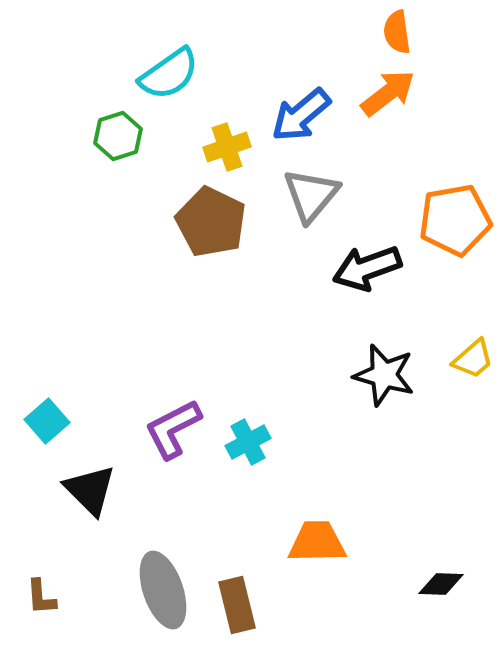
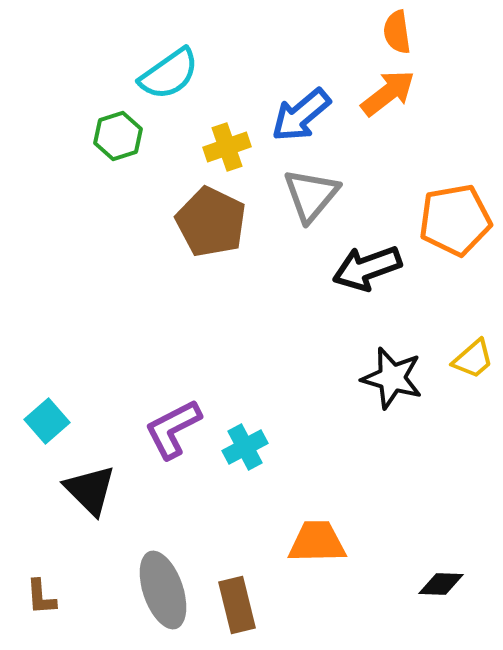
black star: moved 8 px right, 3 px down
cyan cross: moved 3 px left, 5 px down
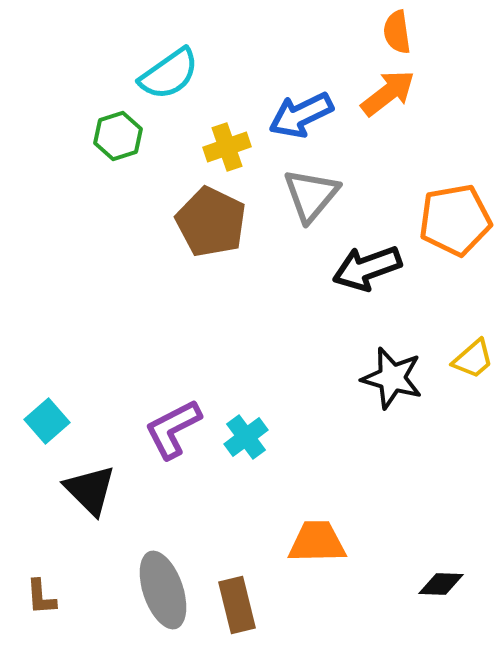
blue arrow: rotated 14 degrees clockwise
cyan cross: moved 1 px right, 10 px up; rotated 9 degrees counterclockwise
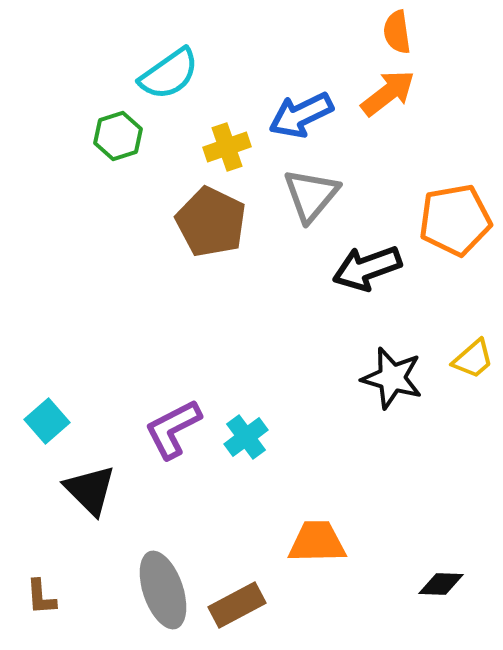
brown rectangle: rotated 76 degrees clockwise
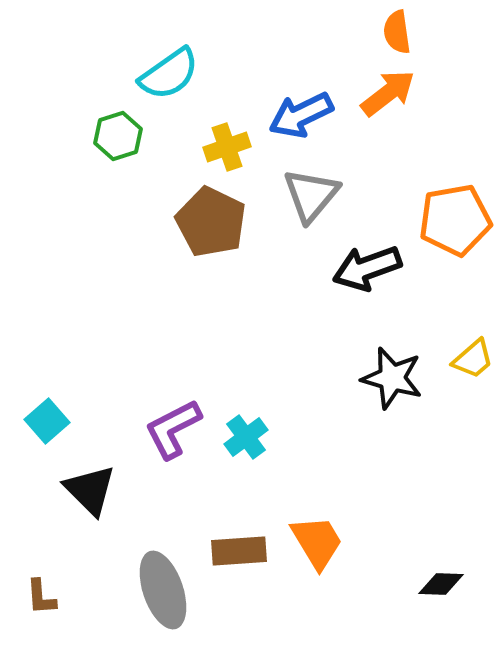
orange trapezoid: rotated 60 degrees clockwise
brown rectangle: moved 2 px right, 54 px up; rotated 24 degrees clockwise
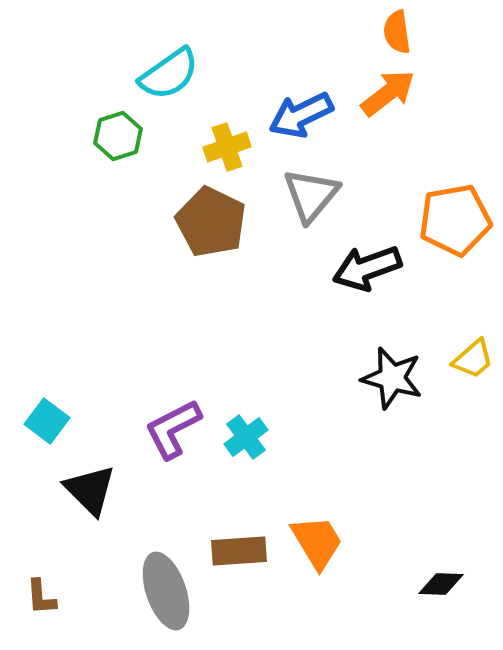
cyan square: rotated 12 degrees counterclockwise
gray ellipse: moved 3 px right, 1 px down
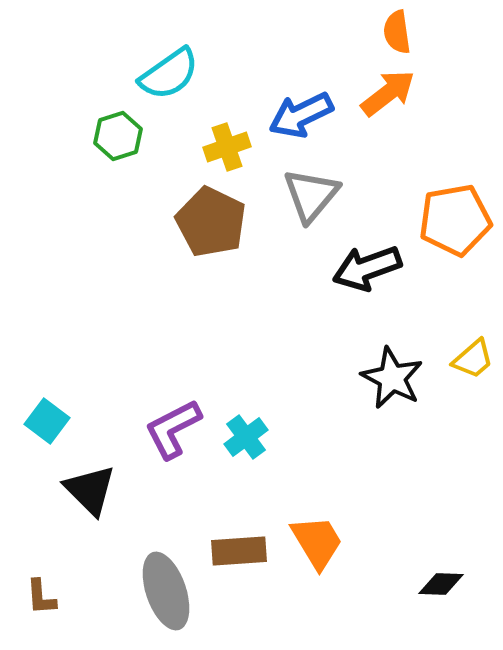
black star: rotated 12 degrees clockwise
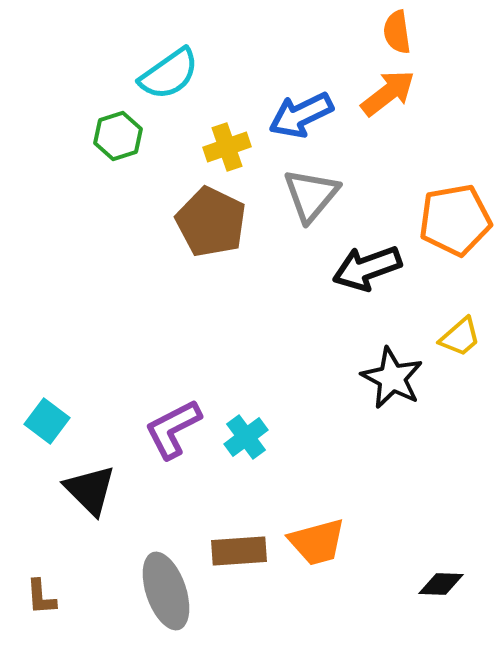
yellow trapezoid: moved 13 px left, 22 px up
orange trapezoid: rotated 106 degrees clockwise
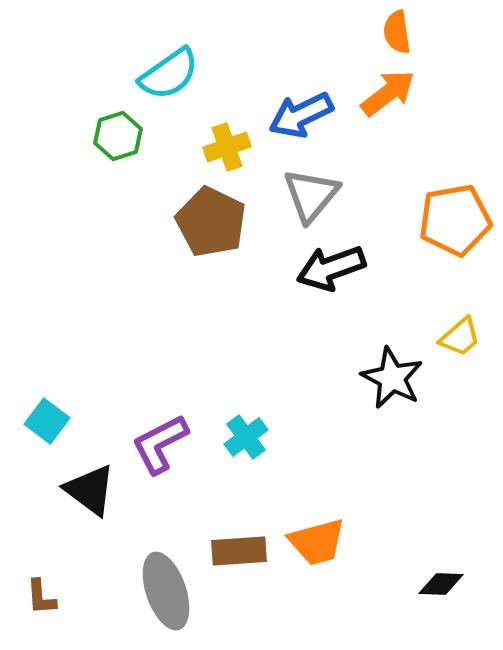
black arrow: moved 36 px left
purple L-shape: moved 13 px left, 15 px down
black triangle: rotated 8 degrees counterclockwise
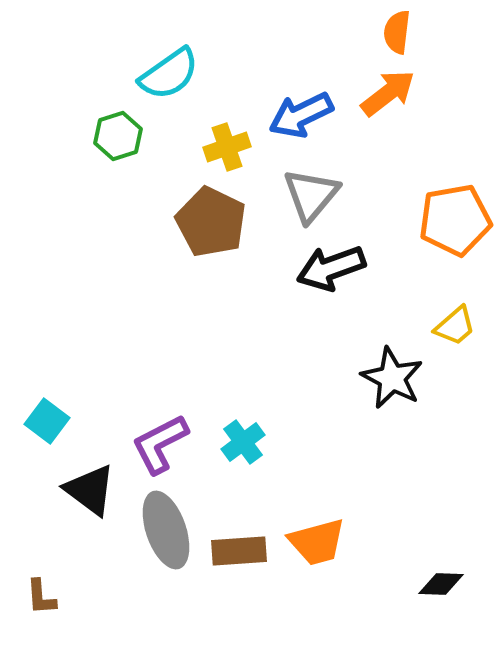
orange semicircle: rotated 15 degrees clockwise
yellow trapezoid: moved 5 px left, 11 px up
cyan cross: moved 3 px left, 5 px down
gray ellipse: moved 61 px up
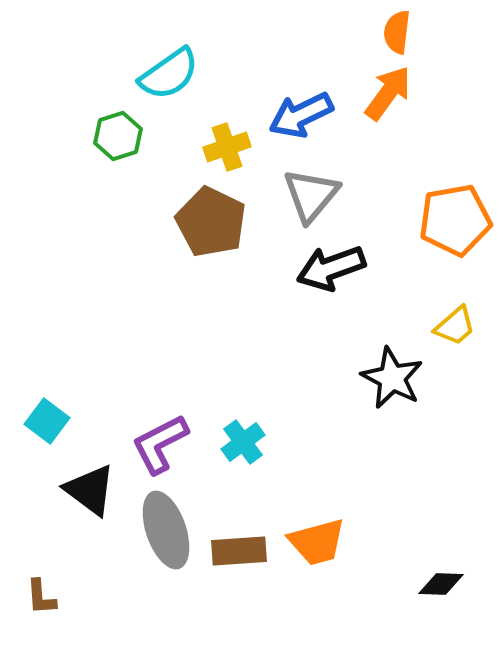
orange arrow: rotated 16 degrees counterclockwise
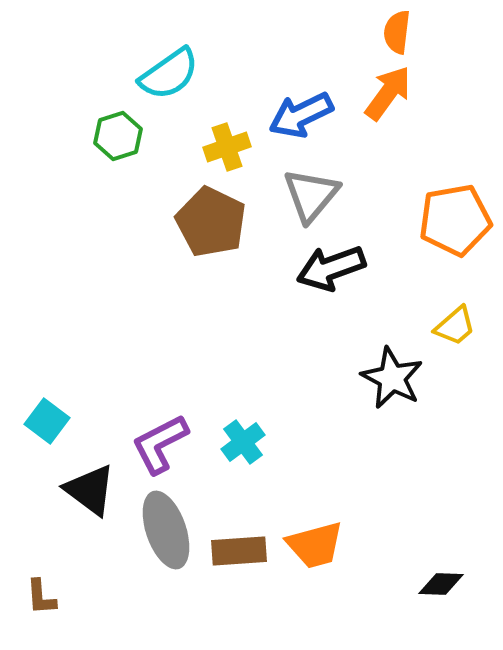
orange trapezoid: moved 2 px left, 3 px down
